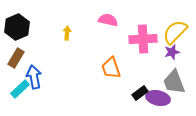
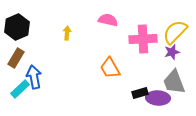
orange trapezoid: moved 1 px left; rotated 10 degrees counterclockwise
black rectangle: rotated 21 degrees clockwise
purple ellipse: rotated 10 degrees counterclockwise
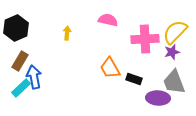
black hexagon: moved 1 px left, 1 px down
pink cross: moved 2 px right
brown rectangle: moved 4 px right, 3 px down
cyan rectangle: moved 1 px right, 1 px up
black rectangle: moved 6 px left, 14 px up; rotated 35 degrees clockwise
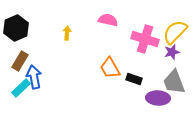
pink cross: rotated 20 degrees clockwise
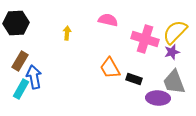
black hexagon: moved 5 px up; rotated 20 degrees clockwise
cyan rectangle: moved 1 px down; rotated 18 degrees counterclockwise
